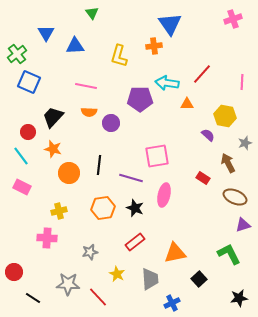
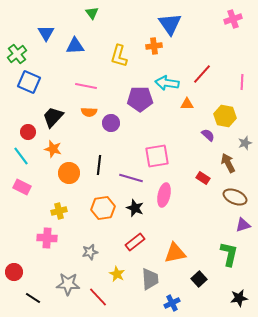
green L-shape at (229, 254): rotated 40 degrees clockwise
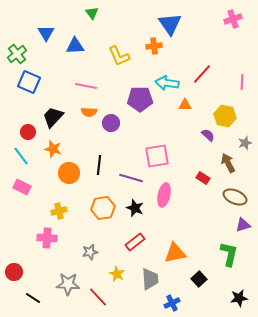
yellow L-shape at (119, 56): rotated 40 degrees counterclockwise
orange triangle at (187, 104): moved 2 px left, 1 px down
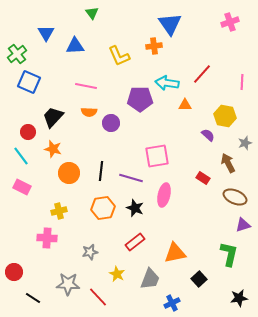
pink cross at (233, 19): moved 3 px left, 3 px down
black line at (99, 165): moved 2 px right, 6 px down
gray trapezoid at (150, 279): rotated 25 degrees clockwise
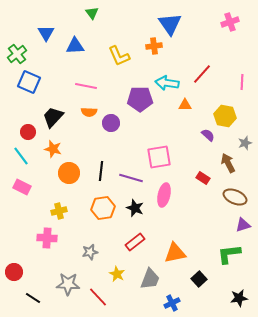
pink square at (157, 156): moved 2 px right, 1 px down
green L-shape at (229, 254): rotated 110 degrees counterclockwise
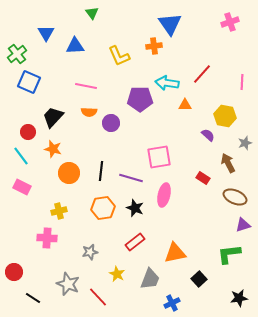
gray star at (68, 284): rotated 20 degrees clockwise
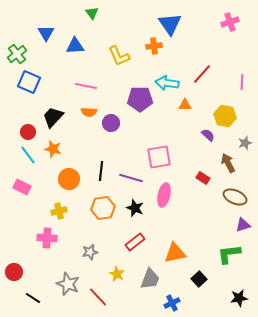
cyan line at (21, 156): moved 7 px right, 1 px up
orange circle at (69, 173): moved 6 px down
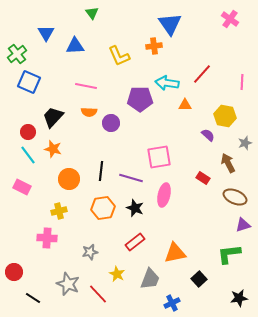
pink cross at (230, 22): moved 3 px up; rotated 36 degrees counterclockwise
red line at (98, 297): moved 3 px up
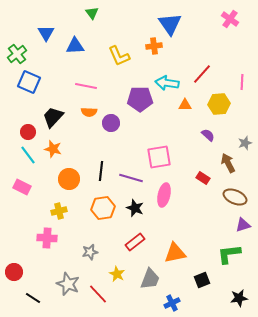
yellow hexagon at (225, 116): moved 6 px left, 12 px up; rotated 15 degrees counterclockwise
black square at (199, 279): moved 3 px right, 1 px down; rotated 21 degrees clockwise
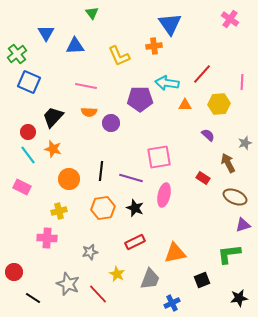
red rectangle at (135, 242): rotated 12 degrees clockwise
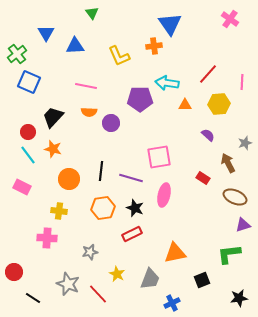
red line at (202, 74): moved 6 px right
yellow cross at (59, 211): rotated 21 degrees clockwise
red rectangle at (135, 242): moved 3 px left, 8 px up
